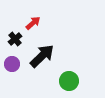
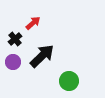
purple circle: moved 1 px right, 2 px up
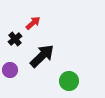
purple circle: moved 3 px left, 8 px down
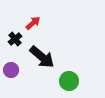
black arrow: moved 1 px down; rotated 84 degrees clockwise
purple circle: moved 1 px right
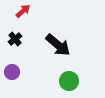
red arrow: moved 10 px left, 12 px up
black arrow: moved 16 px right, 12 px up
purple circle: moved 1 px right, 2 px down
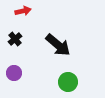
red arrow: rotated 28 degrees clockwise
purple circle: moved 2 px right, 1 px down
green circle: moved 1 px left, 1 px down
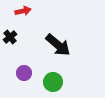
black cross: moved 5 px left, 2 px up
purple circle: moved 10 px right
green circle: moved 15 px left
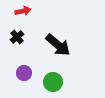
black cross: moved 7 px right
